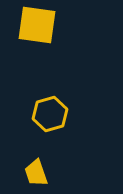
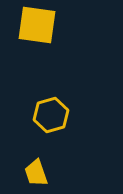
yellow hexagon: moved 1 px right, 1 px down
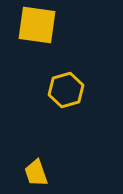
yellow hexagon: moved 15 px right, 25 px up
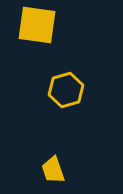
yellow trapezoid: moved 17 px right, 3 px up
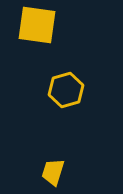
yellow trapezoid: moved 2 px down; rotated 36 degrees clockwise
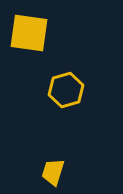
yellow square: moved 8 px left, 8 px down
